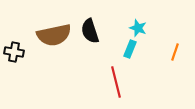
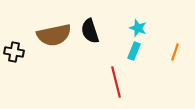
cyan rectangle: moved 4 px right, 2 px down
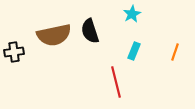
cyan star: moved 6 px left, 14 px up; rotated 24 degrees clockwise
black cross: rotated 18 degrees counterclockwise
